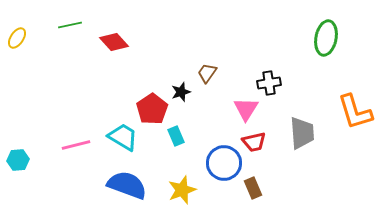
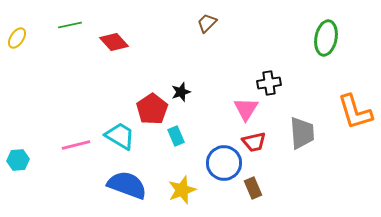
brown trapezoid: moved 50 px up; rotated 10 degrees clockwise
cyan trapezoid: moved 3 px left, 1 px up
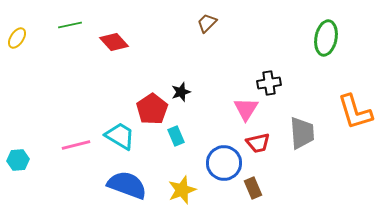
red trapezoid: moved 4 px right, 1 px down
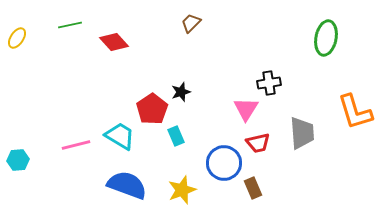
brown trapezoid: moved 16 px left
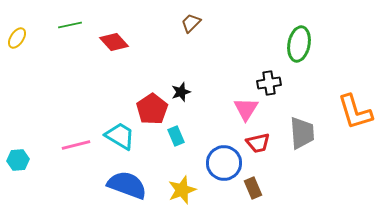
green ellipse: moved 27 px left, 6 px down
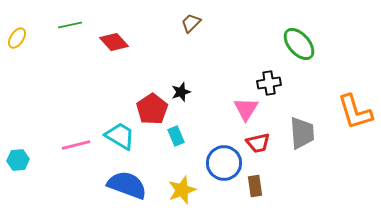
green ellipse: rotated 52 degrees counterclockwise
brown rectangle: moved 2 px right, 2 px up; rotated 15 degrees clockwise
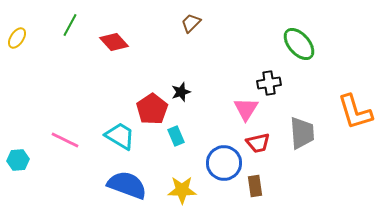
green line: rotated 50 degrees counterclockwise
pink line: moved 11 px left, 5 px up; rotated 40 degrees clockwise
yellow star: rotated 20 degrees clockwise
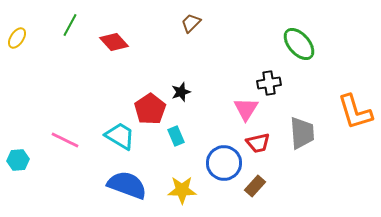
red pentagon: moved 2 px left
brown rectangle: rotated 50 degrees clockwise
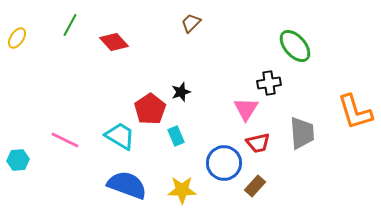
green ellipse: moved 4 px left, 2 px down
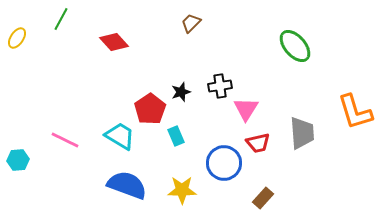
green line: moved 9 px left, 6 px up
black cross: moved 49 px left, 3 px down
brown rectangle: moved 8 px right, 12 px down
